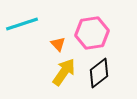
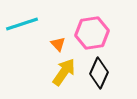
black diamond: rotated 28 degrees counterclockwise
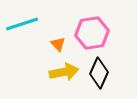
yellow arrow: rotated 44 degrees clockwise
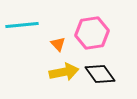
cyan line: moved 1 px down; rotated 12 degrees clockwise
black diamond: moved 1 px right, 1 px down; rotated 60 degrees counterclockwise
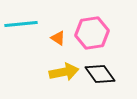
cyan line: moved 1 px left, 1 px up
orange triangle: moved 6 px up; rotated 14 degrees counterclockwise
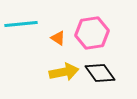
black diamond: moved 1 px up
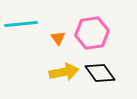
orange triangle: rotated 21 degrees clockwise
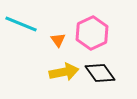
cyan line: rotated 28 degrees clockwise
pink hexagon: rotated 16 degrees counterclockwise
orange triangle: moved 2 px down
